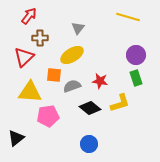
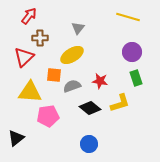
purple circle: moved 4 px left, 3 px up
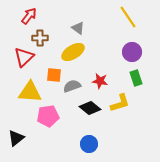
yellow line: rotated 40 degrees clockwise
gray triangle: rotated 32 degrees counterclockwise
yellow ellipse: moved 1 px right, 3 px up
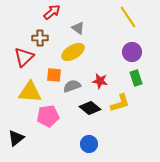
red arrow: moved 23 px right, 4 px up; rotated 12 degrees clockwise
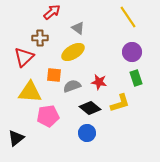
red star: moved 1 px left, 1 px down
blue circle: moved 2 px left, 11 px up
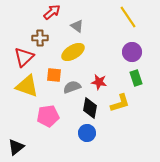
gray triangle: moved 1 px left, 2 px up
gray semicircle: moved 1 px down
yellow triangle: moved 3 px left, 6 px up; rotated 15 degrees clockwise
black diamond: rotated 60 degrees clockwise
black triangle: moved 9 px down
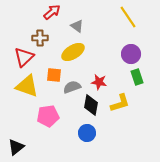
purple circle: moved 1 px left, 2 px down
green rectangle: moved 1 px right, 1 px up
black diamond: moved 1 px right, 3 px up
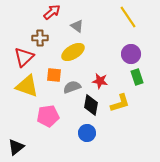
red star: moved 1 px right, 1 px up
